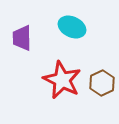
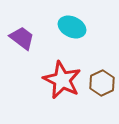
purple trapezoid: rotated 128 degrees clockwise
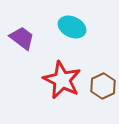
brown hexagon: moved 1 px right, 3 px down
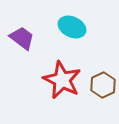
brown hexagon: moved 1 px up
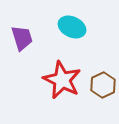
purple trapezoid: rotated 36 degrees clockwise
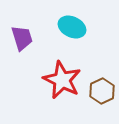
brown hexagon: moved 1 px left, 6 px down
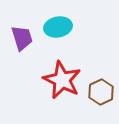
cyan ellipse: moved 14 px left; rotated 36 degrees counterclockwise
brown hexagon: moved 1 px left, 1 px down
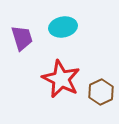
cyan ellipse: moved 5 px right
red star: moved 1 px left, 1 px up
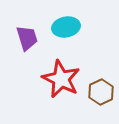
cyan ellipse: moved 3 px right
purple trapezoid: moved 5 px right
